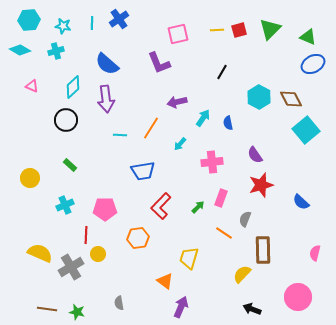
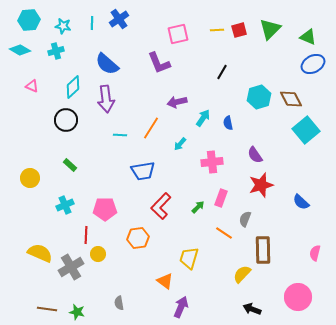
cyan hexagon at (259, 97): rotated 15 degrees clockwise
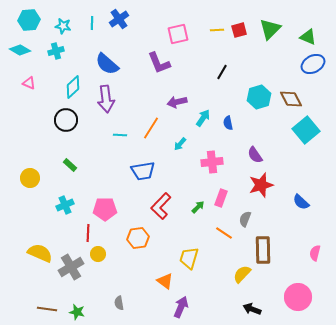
pink triangle at (32, 86): moved 3 px left, 3 px up
red line at (86, 235): moved 2 px right, 2 px up
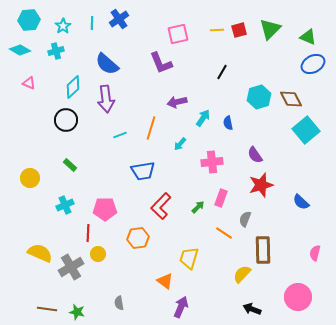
cyan star at (63, 26): rotated 28 degrees clockwise
purple L-shape at (159, 63): moved 2 px right
orange line at (151, 128): rotated 15 degrees counterclockwise
cyan line at (120, 135): rotated 24 degrees counterclockwise
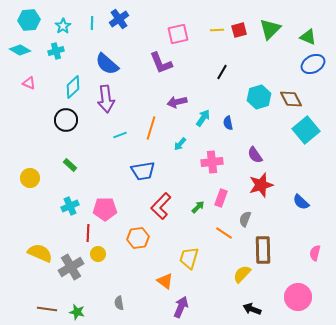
cyan cross at (65, 205): moved 5 px right, 1 px down
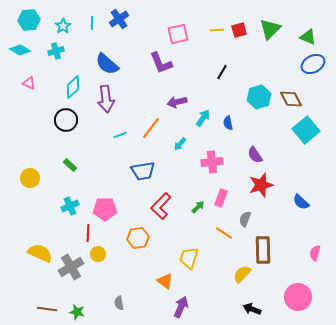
orange line at (151, 128): rotated 20 degrees clockwise
